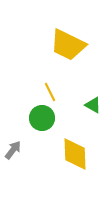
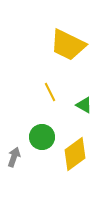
green triangle: moved 9 px left
green circle: moved 19 px down
gray arrow: moved 1 px right, 7 px down; rotated 18 degrees counterclockwise
yellow diamond: rotated 56 degrees clockwise
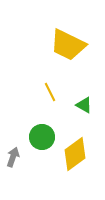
gray arrow: moved 1 px left
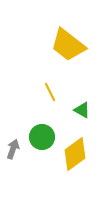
yellow trapezoid: rotated 12 degrees clockwise
green triangle: moved 2 px left, 5 px down
gray arrow: moved 8 px up
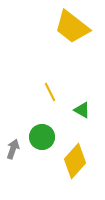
yellow trapezoid: moved 4 px right, 18 px up
yellow diamond: moved 7 px down; rotated 12 degrees counterclockwise
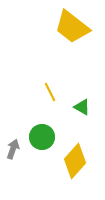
green triangle: moved 3 px up
